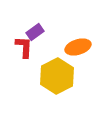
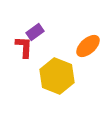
orange ellipse: moved 10 px right, 1 px up; rotated 25 degrees counterclockwise
yellow hexagon: rotated 12 degrees counterclockwise
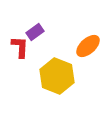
red L-shape: moved 4 px left
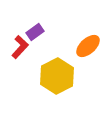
red L-shape: rotated 40 degrees clockwise
yellow hexagon: rotated 12 degrees clockwise
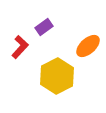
purple rectangle: moved 9 px right, 5 px up
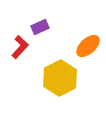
purple rectangle: moved 4 px left; rotated 12 degrees clockwise
yellow hexagon: moved 3 px right, 2 px down
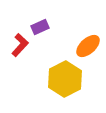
red L-shape: moved 2 px up
yellow hexagon: moved 5 px right, 1 px down
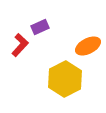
orange ellipse: rotated 15 degrees clockwise
